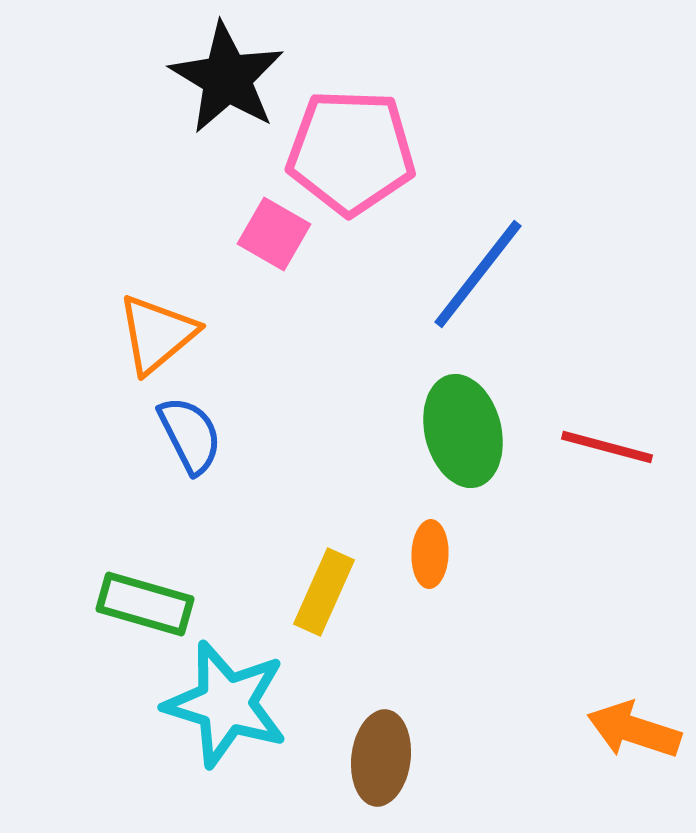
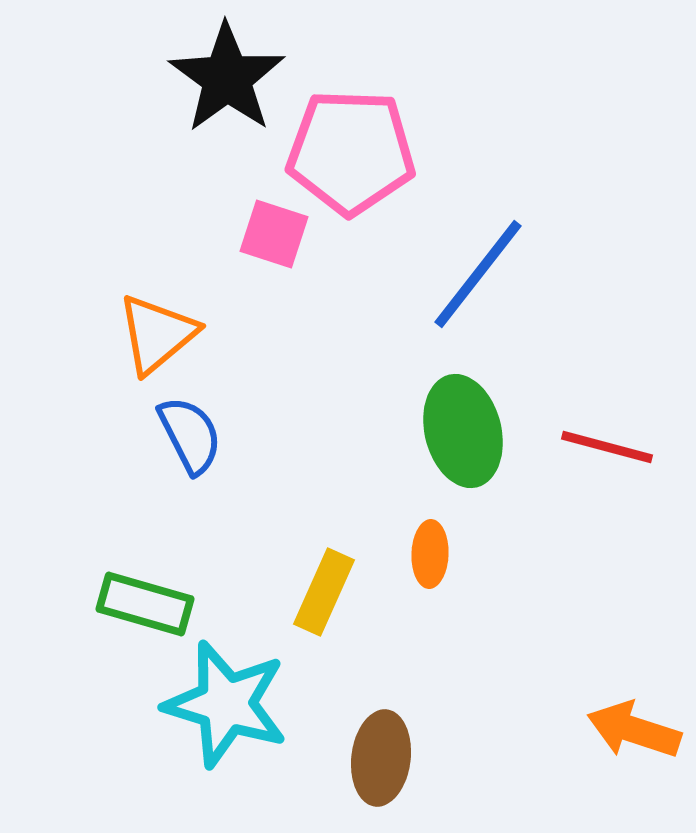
black star: rotated 5 degrees clockwise
pink square: rotated 12 degrees counterclockwise
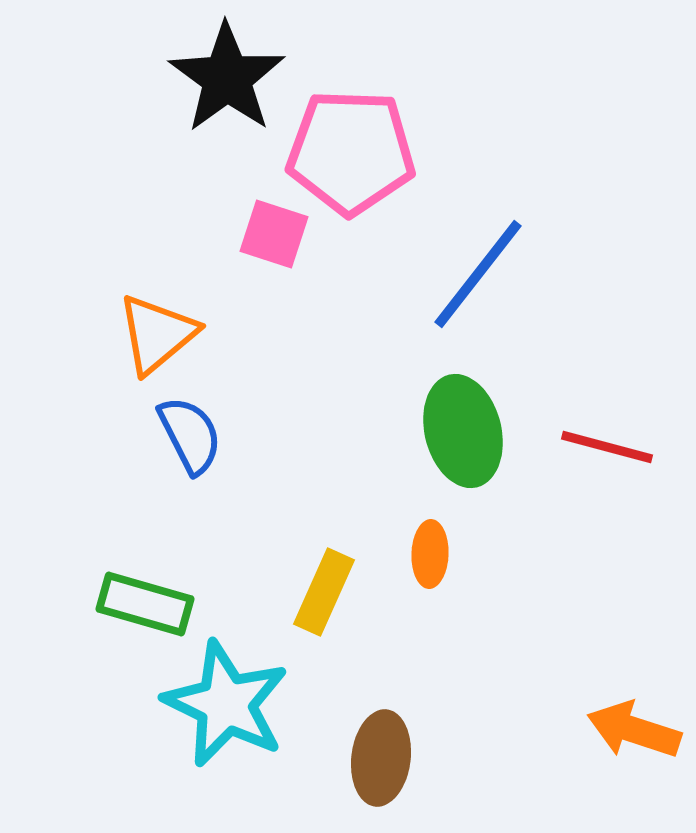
cyan star: rotated 9 degrees clockwise
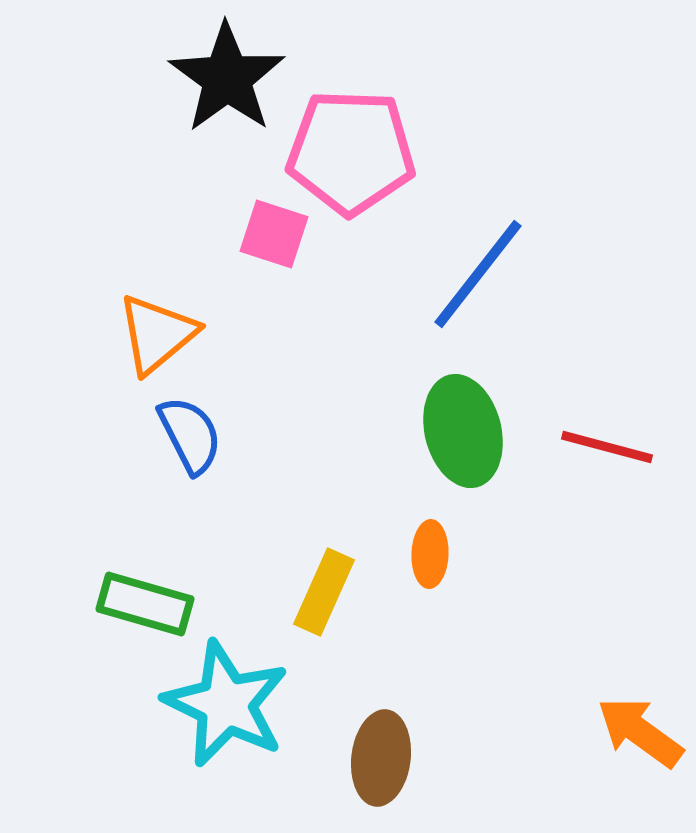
orange arrow: moved 6 px right, 2 px down; rotated 18 degrees clockwise
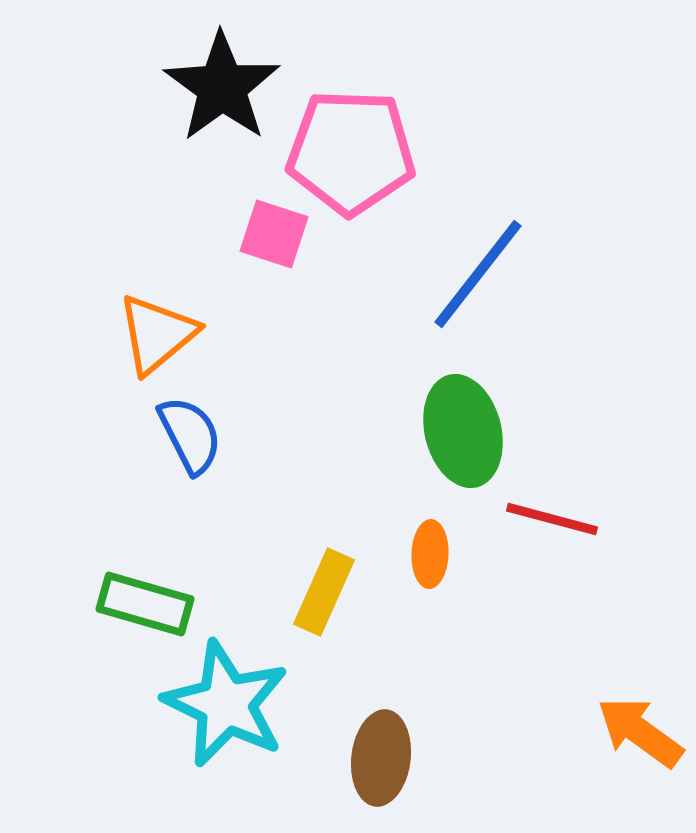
black star: moved 5 px left, 9 px down
red line: moved 55 px left, 72 px down
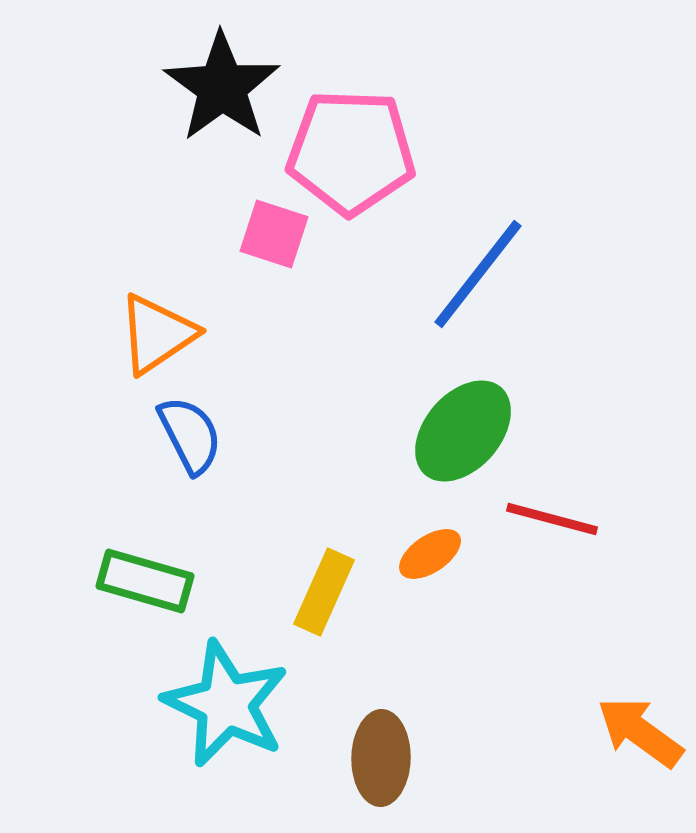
orange triangle: rotated 6 degrees clockwise
green ellipse: rotated 55 degrees clockwise
orange ellipse: rotated 54 degrees clockwise
green rectangle: moved 23 px up
brown ellipse: rotated 6 degrees counterclockwise
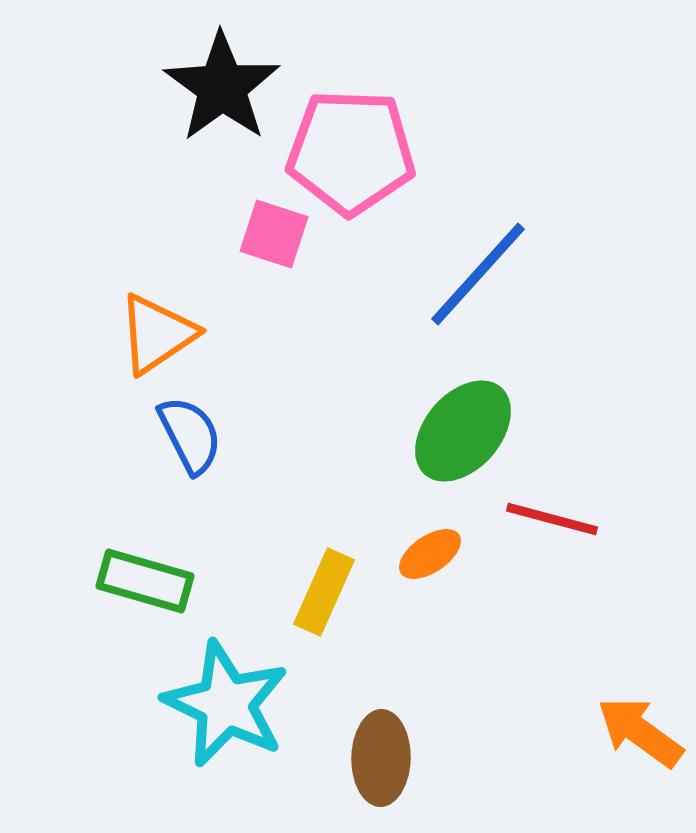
blue line: rotated 4 degrees clockwise
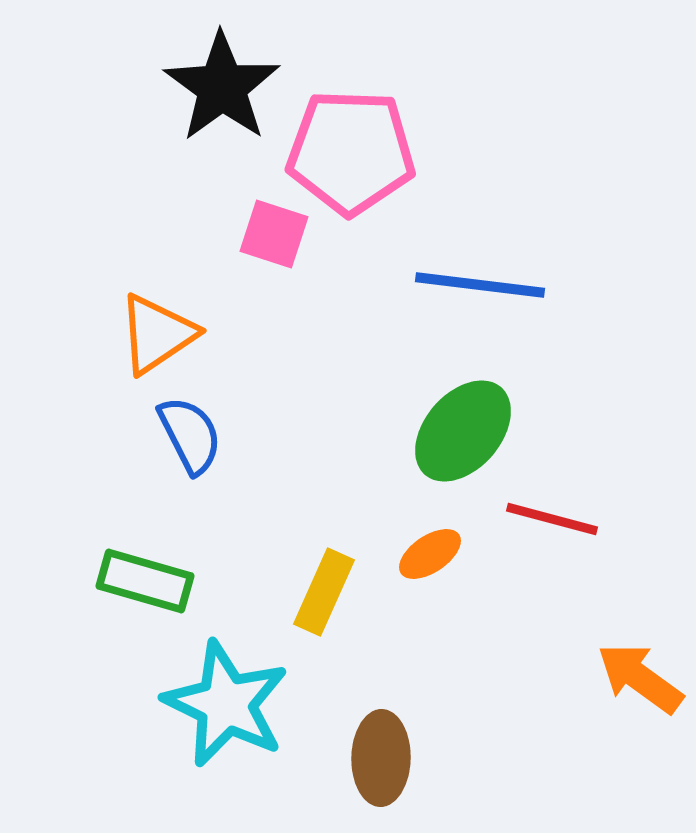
blue line: moved 2 px right, 11 px down; rotated 55 degrees clockwise
orange arrow: moved 54 px up
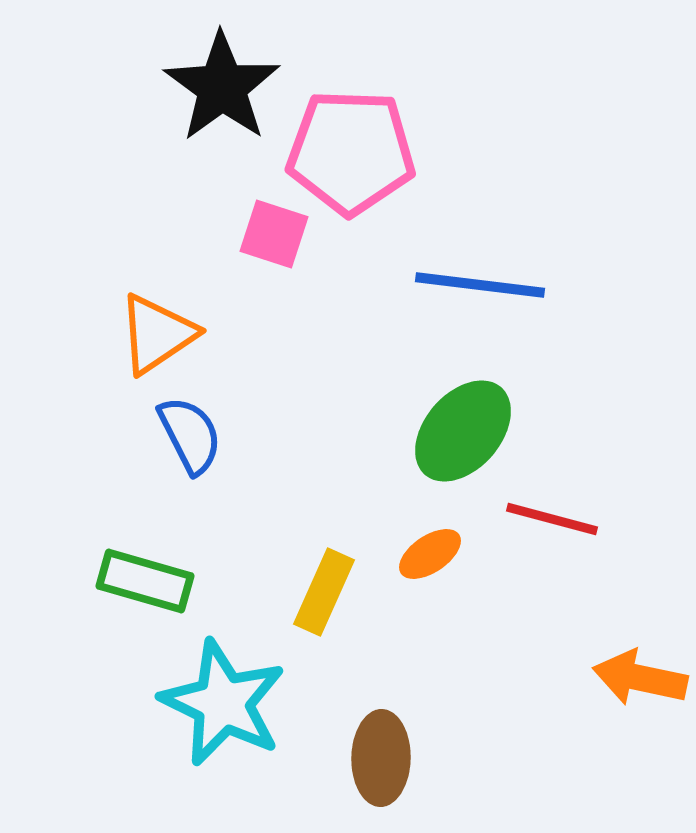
orange arrow: rotated 24 degrees counterclockwise
cyan star: moved 3 px left, 1 px up
